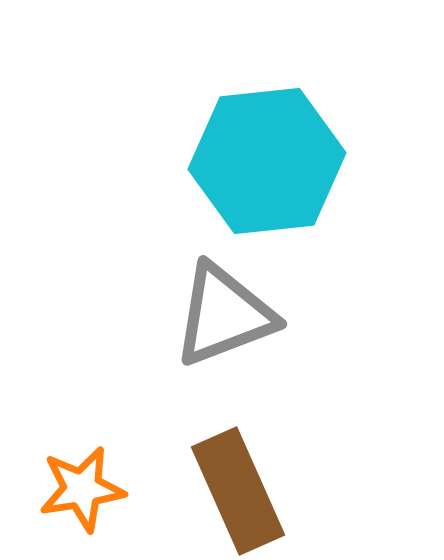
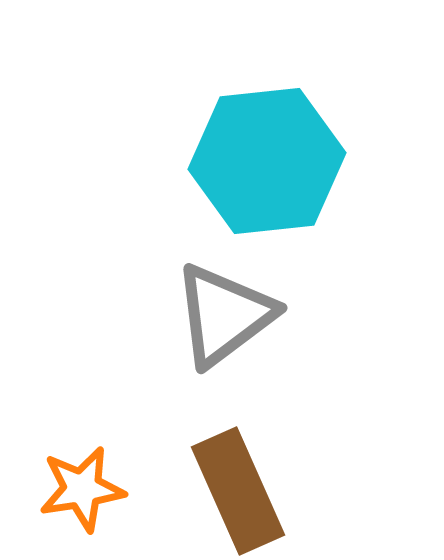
gray triangle: rotated 16 degrees counterclockwise
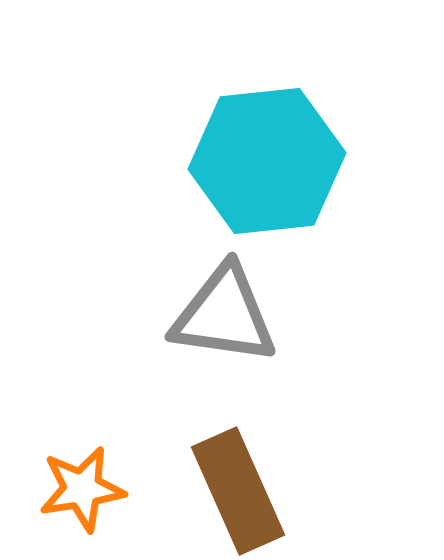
gray triangle: rotated 45 degrees clockwise
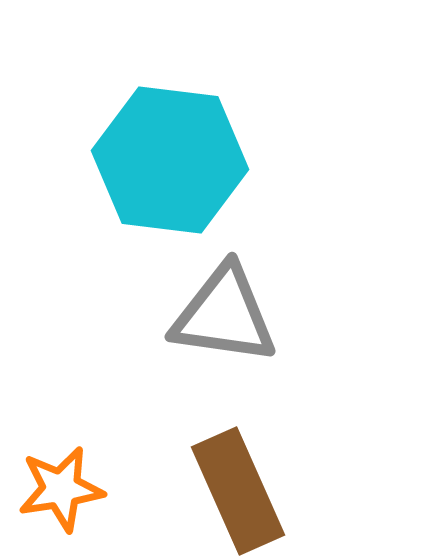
cyan hexagon: moved 97 px left, 1 px up; rotated 13 degrees clockwise
orange star: moved 21 px left
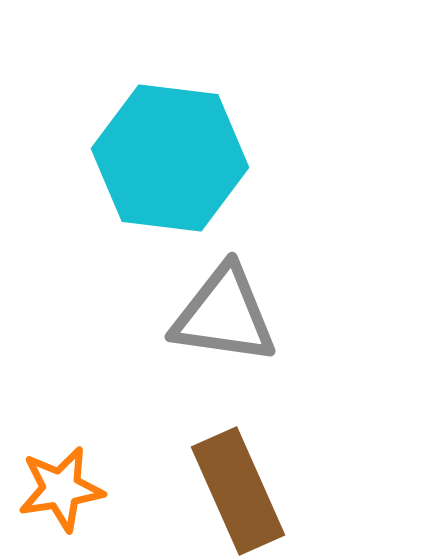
cyan hexagon: moved 2 px up
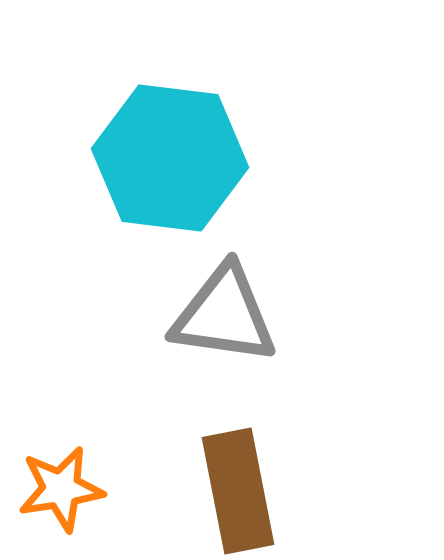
brown rectangle: rotated 13 degrees clockwise
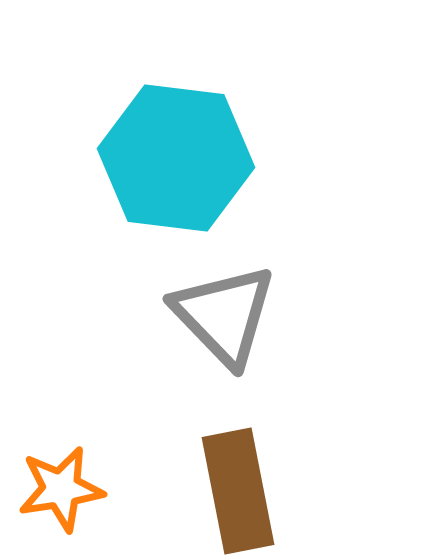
cyan hexagon: moved 6 px right
gray triangle: rotated 38 degrees clockwise
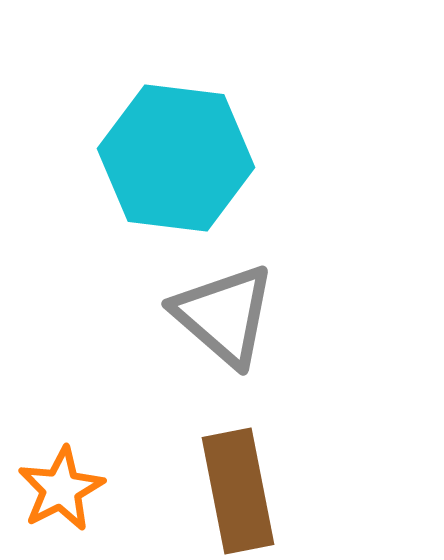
gray triangle: rotated 5 degrees counterclockwise
orange star: rotated 18 degrees counterclockwise
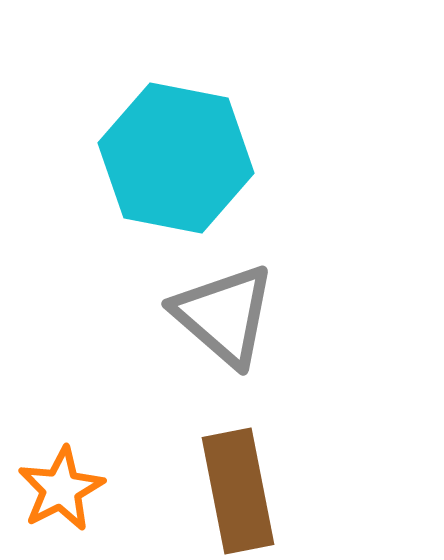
cyan hexagon: rotated 4 degrees clockwise
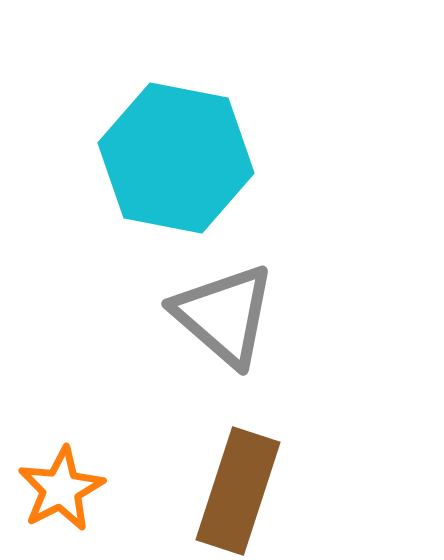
brown rectangle: rotated 29 degrees clockwise
